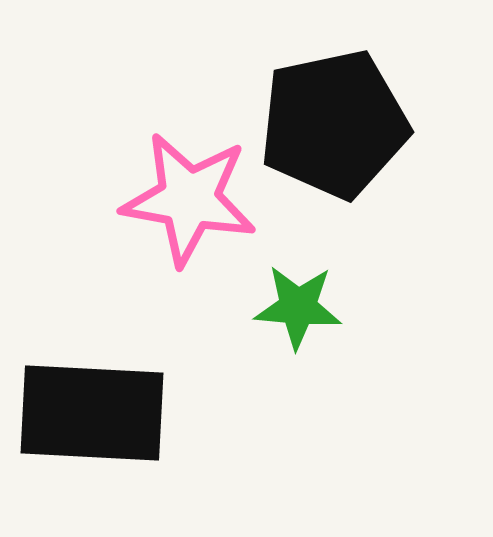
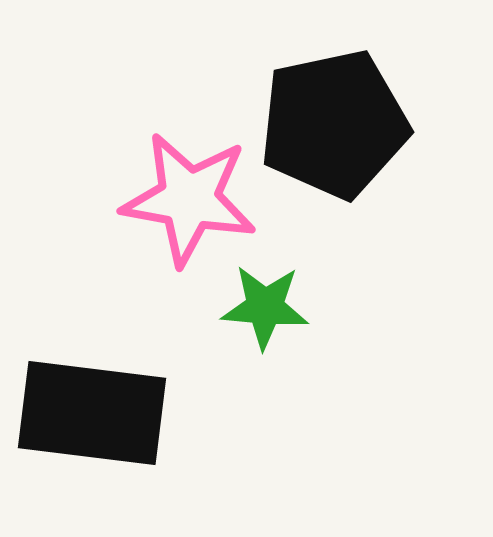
green star: moved 33 px left
black rectangle: rotated 4 degrees clockwise
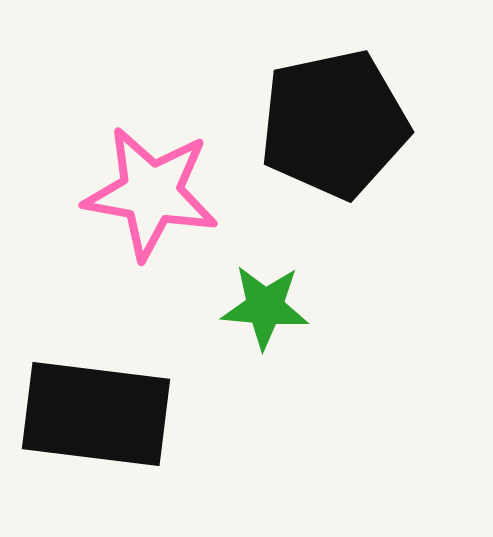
pink star: moved 38 px left, 6 px up
black rectangle: moved 4 px right, 1 px down
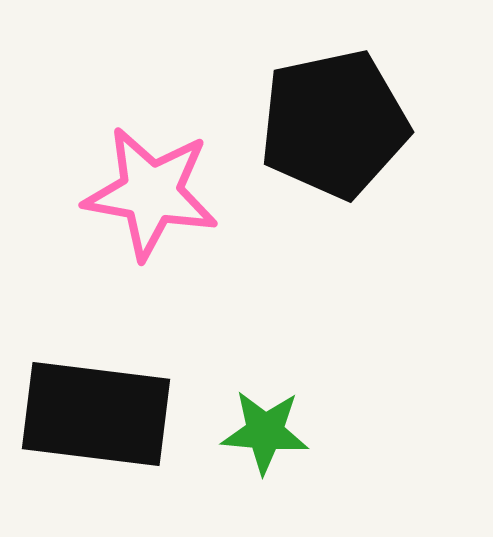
green star: moved 125 px down
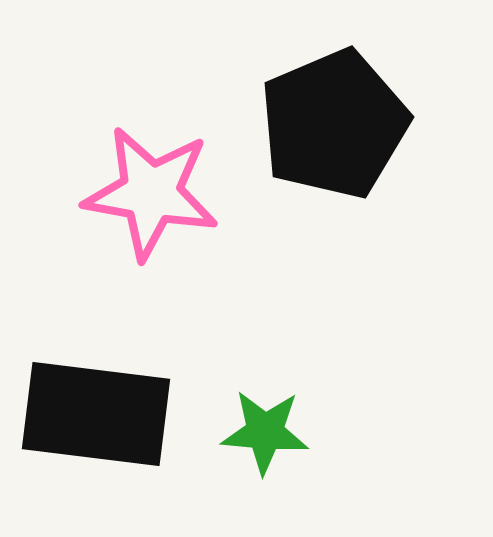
black pentagon: rotated 11 degrees counterclockwise
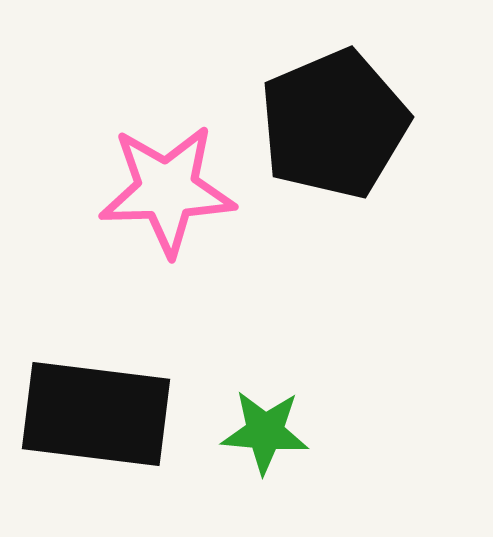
pink star: moved 16 px right, 3 px up; rotated 12 degrees counterclockwise
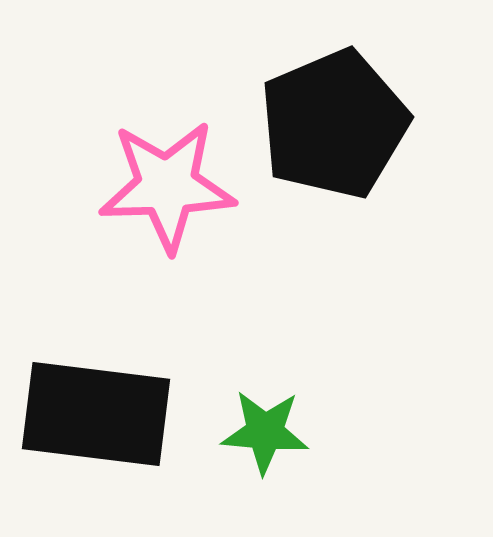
pink star: moved 4 px up
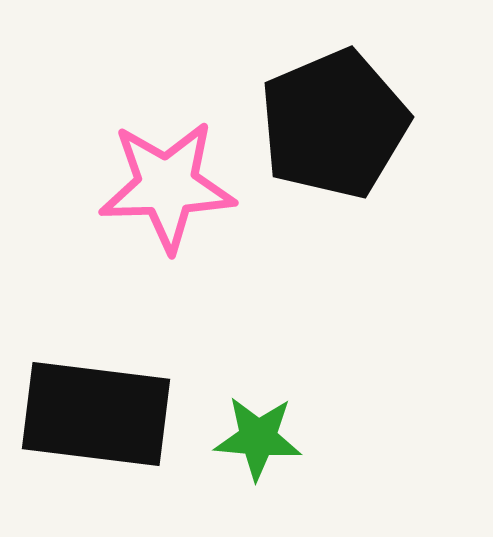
green star: moved 7 px left, 6 px down
